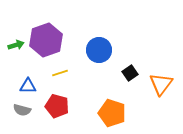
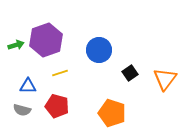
orange triangle: moved 4 px right, 5 px up
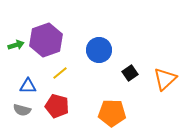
yellow line: rotated 21 degrees counterclockwise
orange triangle: rotated 10 degrees clockwise
orange pentagon: rotated 16 degrees counterclockwise
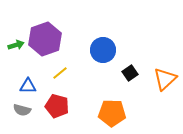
purple hexagon: moved 1 px left, 1 px up
blue circle: moved 4 px right
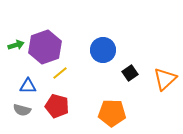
purple hexagon: moved 8 px down
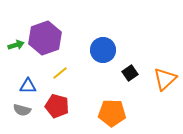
purple hexagon: moved 9 px up
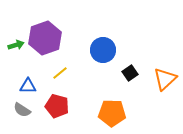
gray semicircle: rotated 18 degrees clockwise
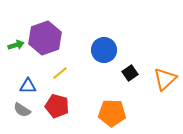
blue circle: moved 1 px right
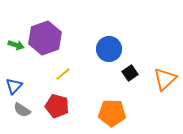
green arrow: rotated 35 degrees clockwise
blue circle: moved 5 px right, 1 px up
yellow line: moved 3 px right, 1 px down
blue triangle: moved 14 px left; rotated 48 degrees counterclockwise
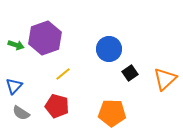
gray semicircle: moved 1 px left, 3 px down
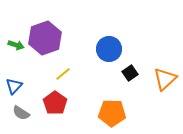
red pentagon: moved 2 px left, 3 px up; rotated 20 degrees clockwise
